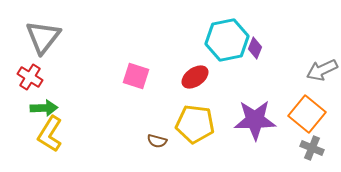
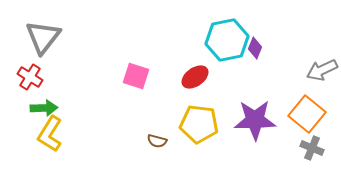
yellow pentagon: moved 4 px right
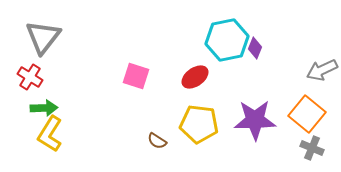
brown semicircle: rotated 18 degrees clockwise
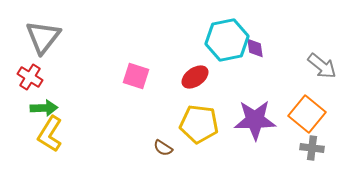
purple diamond: rotated 30 degrees counterclockwise
gray arrow: moved 4 px up; rotated 116 degrees counterclockwise
brown semicircle: moved 6 px right, 7 px down
gray cross: rotated 15 degrees counterclockwise
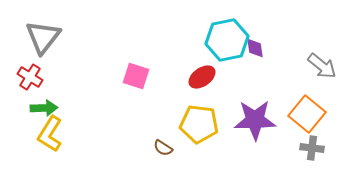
red ellipse: moved 7 px right
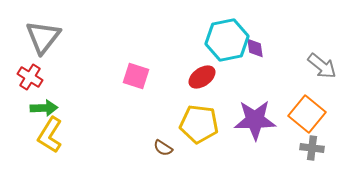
yellow L-shape: moved 1 px down
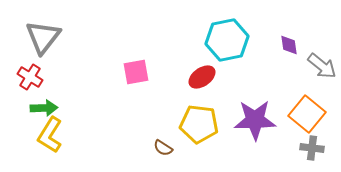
purple diamond: moved 34 px right, 3 px up
pink square: moved 4 px up; rotated 28 degrees counterclockwise
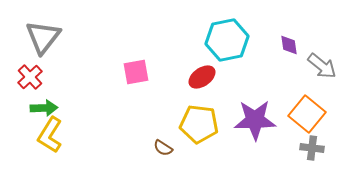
red cross: rotated 15 degrees clockwise
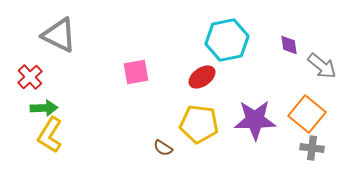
gray triangle: moved 16 px right, 2 px up; rotated 42 degrees counterclockwise
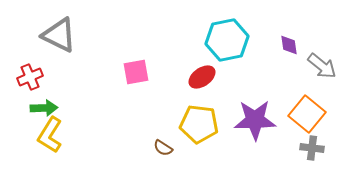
red cross: rotated 20 degrees clockwise
